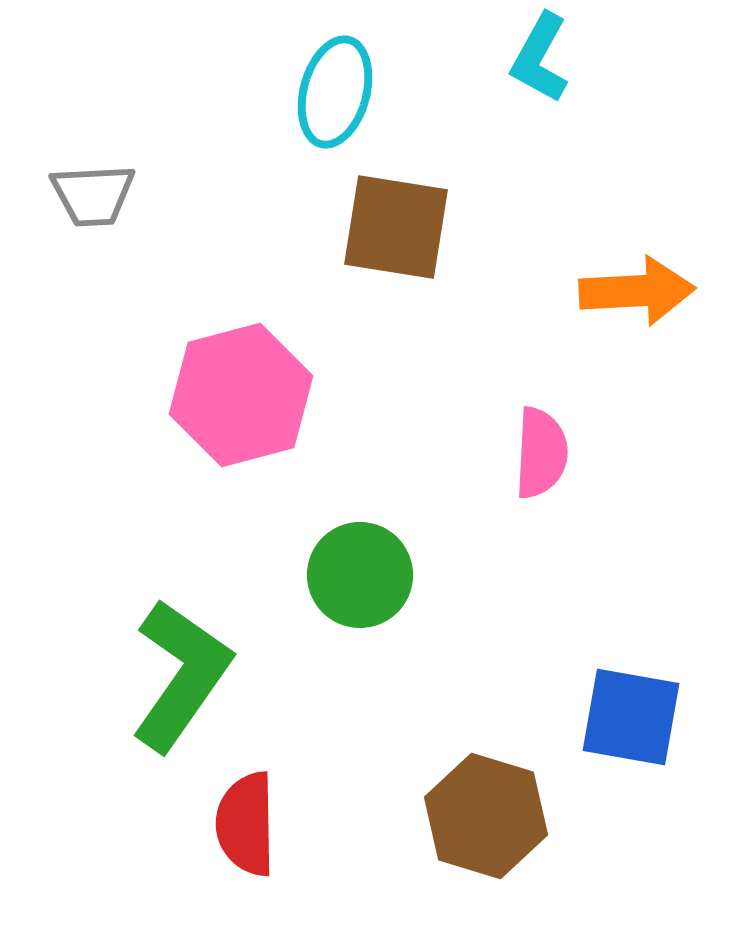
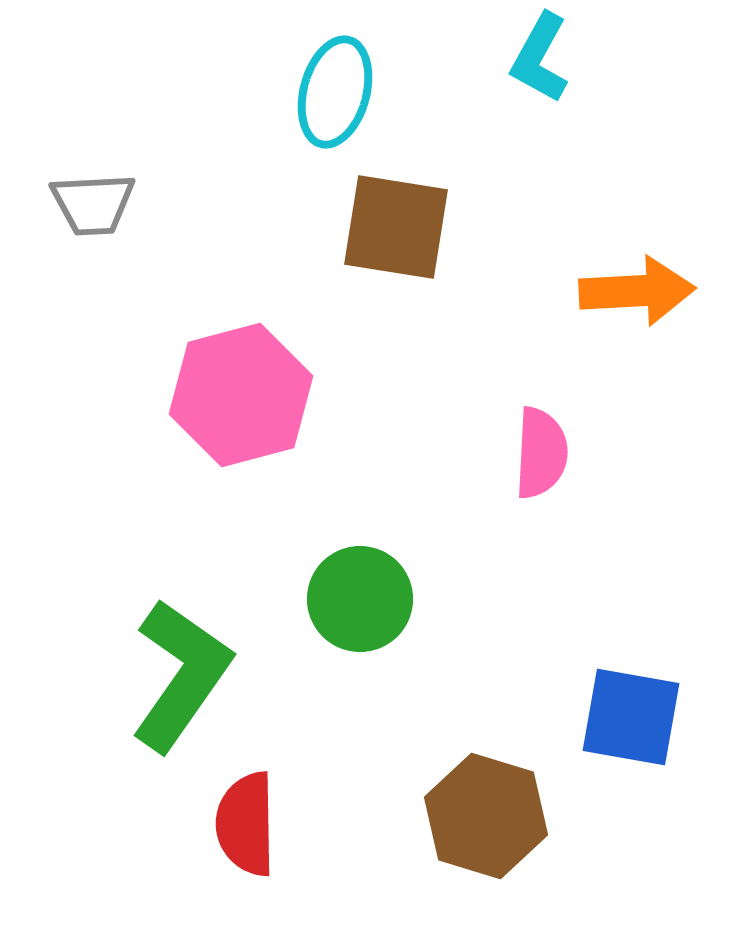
gray trapezoid: moved 9 px down
green circle: moved 24 px down
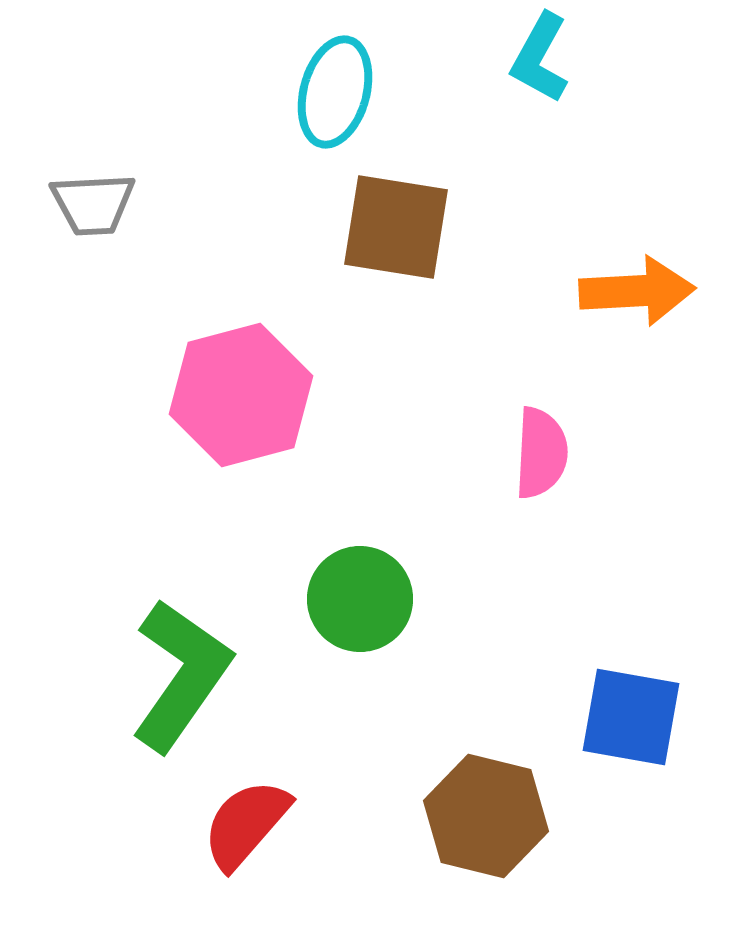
brown hexagon: rotated 3 degrees counterclockwise
red semicircle: rotated 42 degrees clockwise
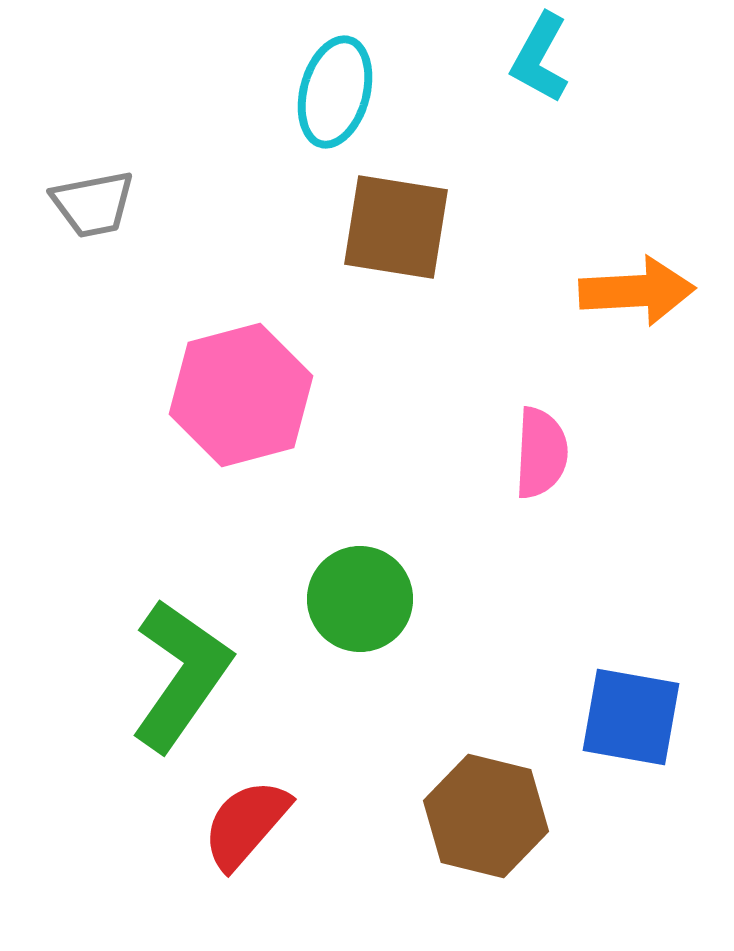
gray trapezoid: rotated 8 degrees counterclockwise
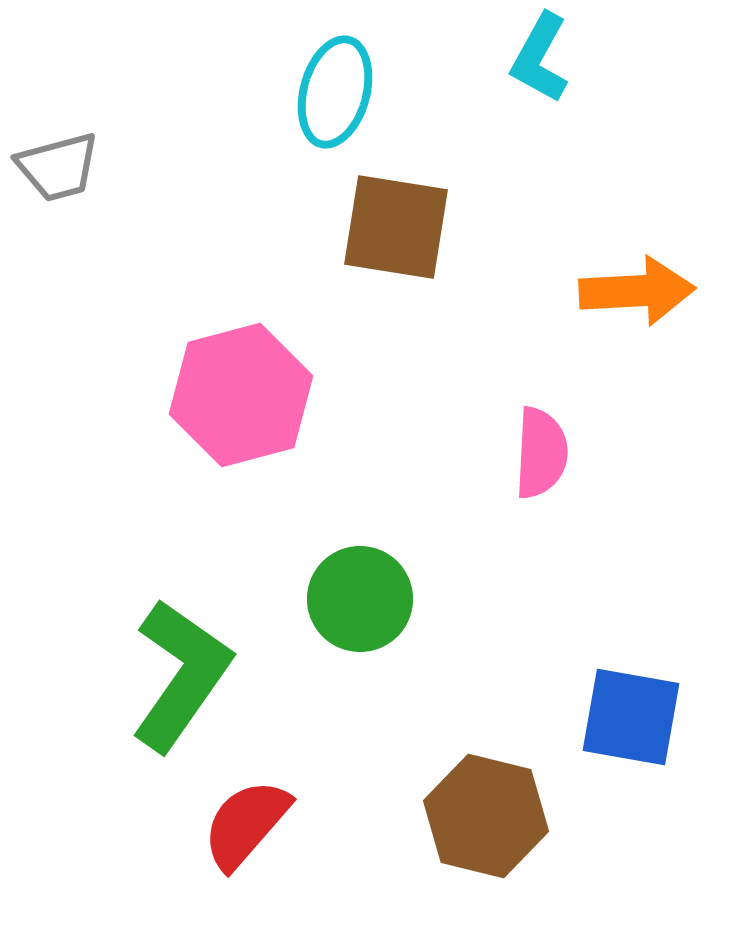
gray trapezoid: moved 35 px left, 37 px up; rotated 4 degrees counterclockwise
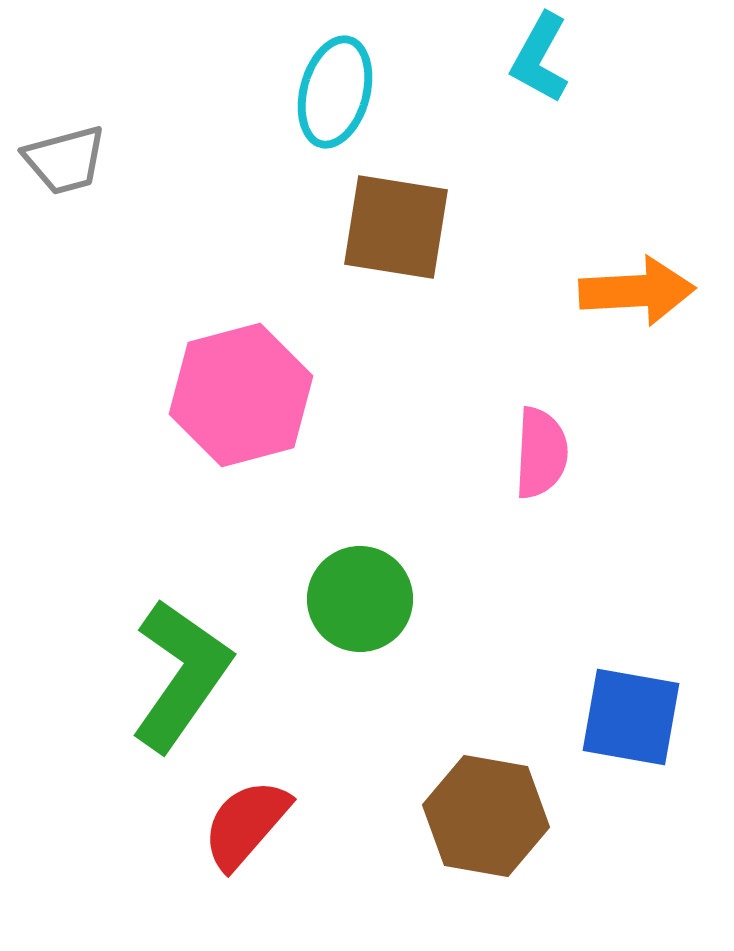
gray trapezoid: moved 7 px right, 7 px up
brown hexagon: rotated 4 degrees counterclockwise
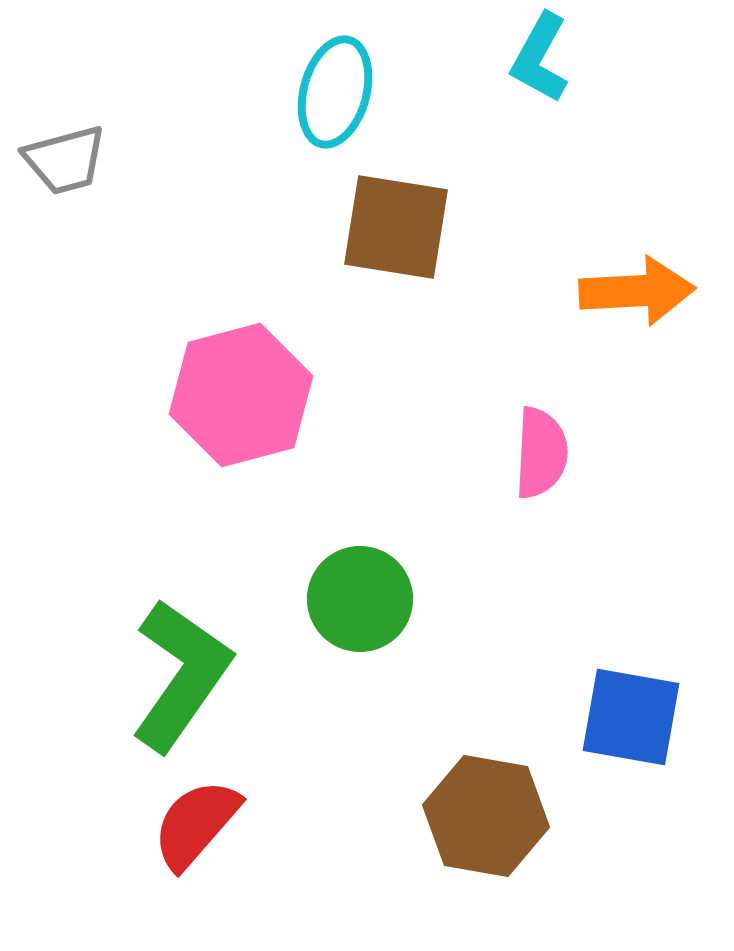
red semicircle: moved 50 px left
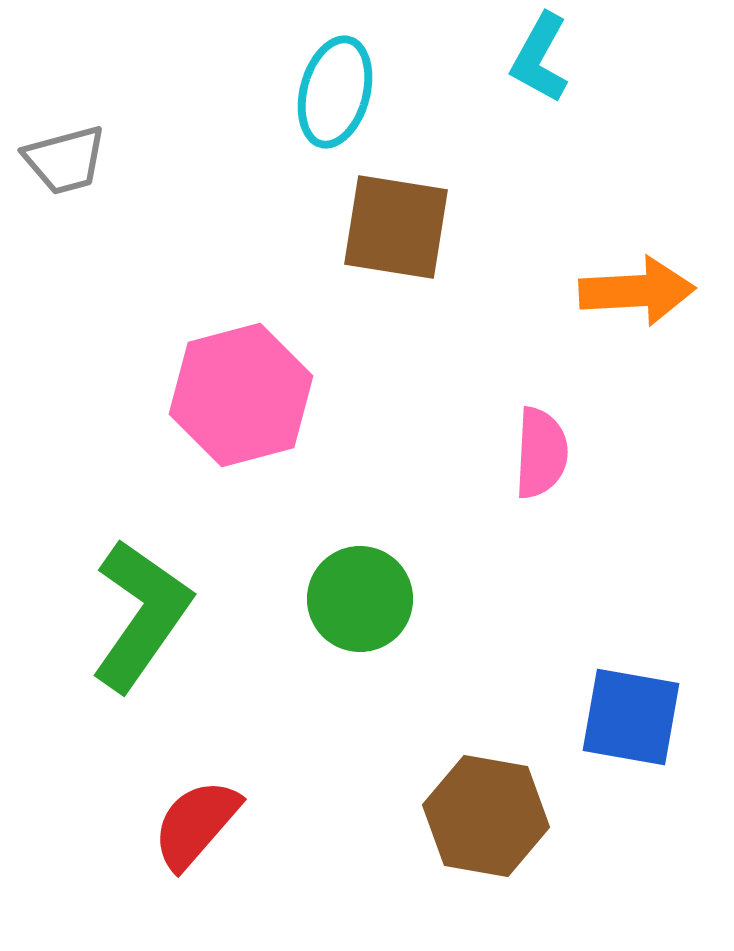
green L-shape: moved 40 px left, 60 px up
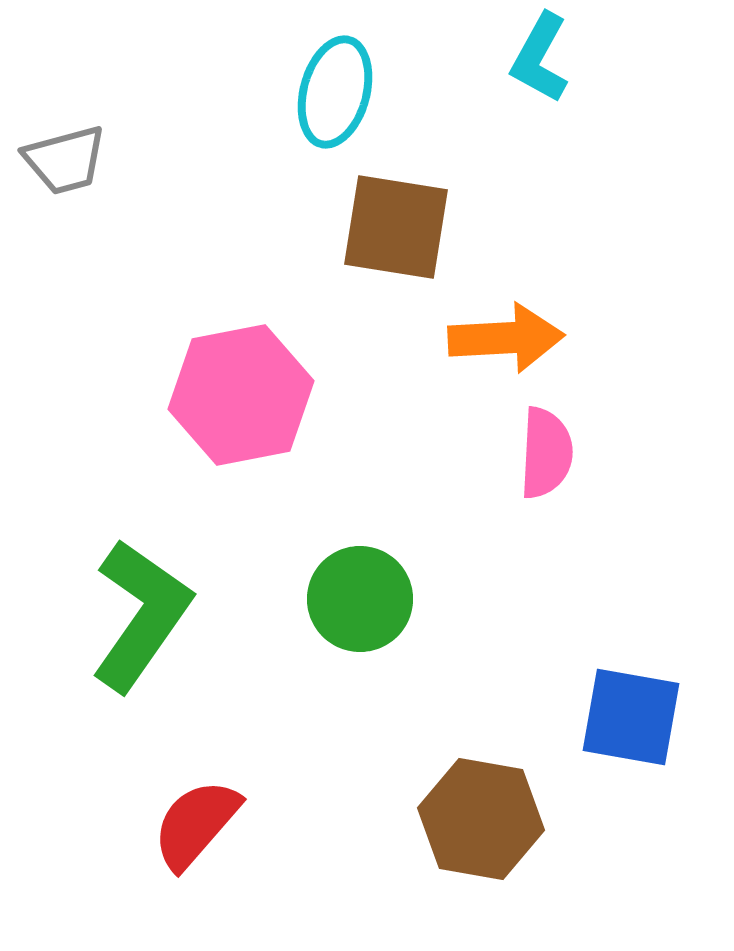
orange arrow: moved 131 px left, 47 px down
pink hexagon: rotated 4 degrees clockwise
pink semicircle: moved 5 px right
brown hexagon: moved 5 px left, 3 px down
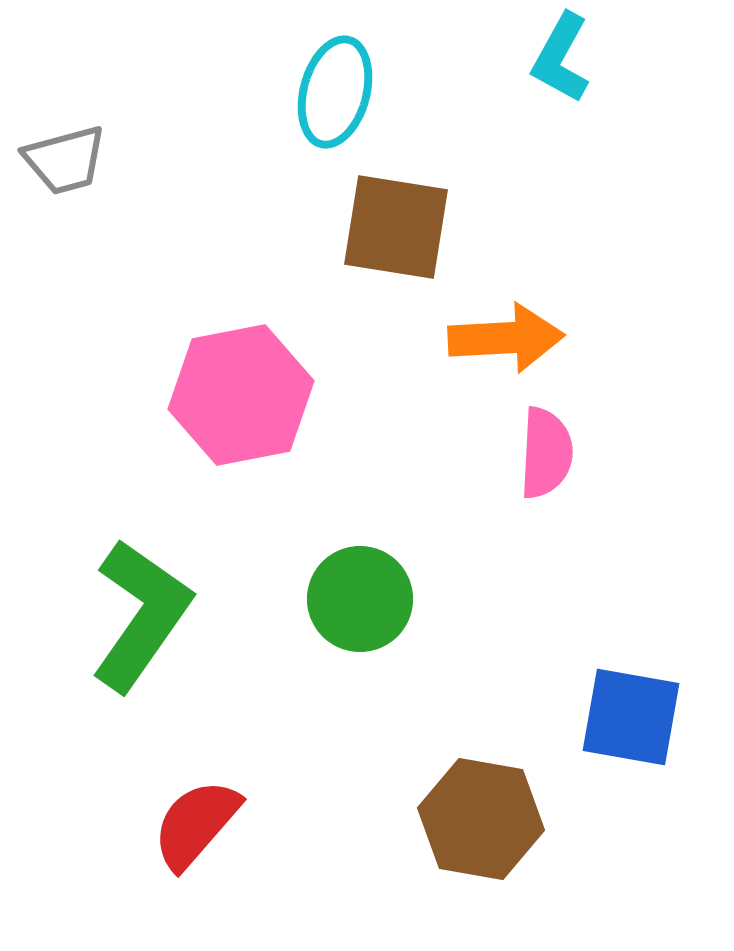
cyan L-shape: moved 21 px right
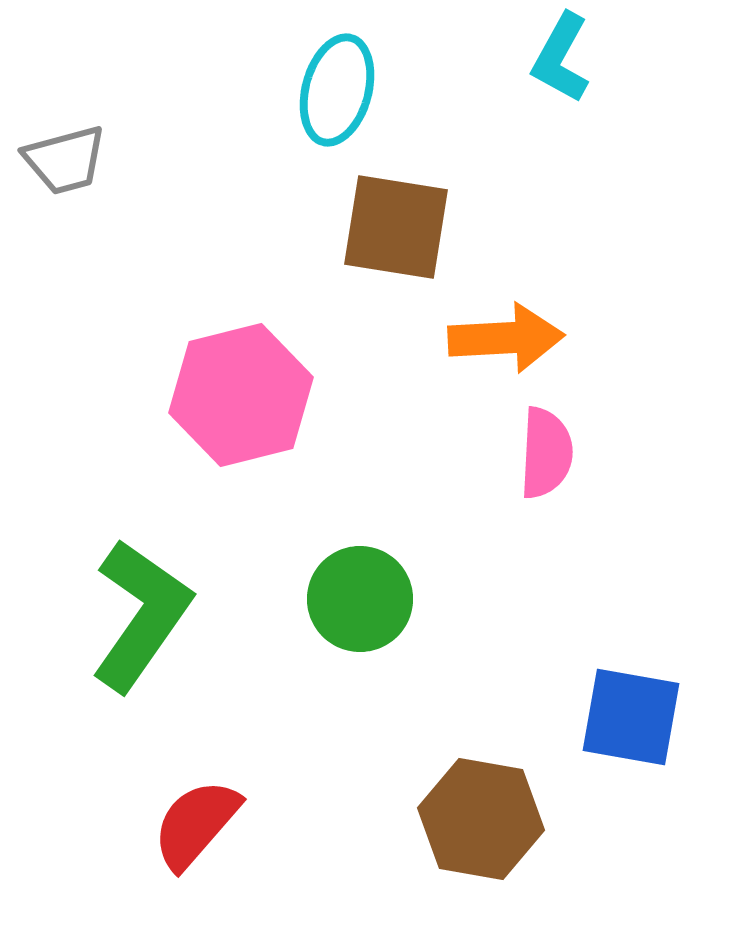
cyan ellipse: moved 2 px right, 2 px up
pink hexagon: rotated 3 degrees counterclockwise
